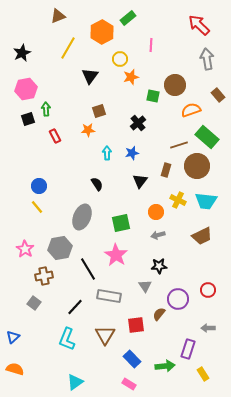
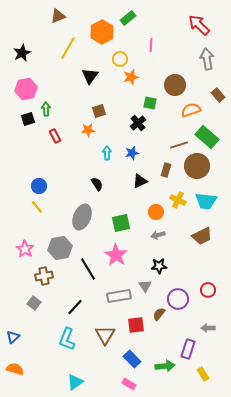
green square at (153, 96): moved 3 px left, 7 px down
black triangle at (140, 181): rotated 28 degrees clockwise
gray rectangle at (109, 296): moved 10 px right; rotated 20 degrees counterclockwise
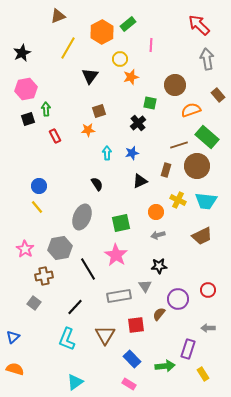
green rectangle at (128, 18): moved 6 px down
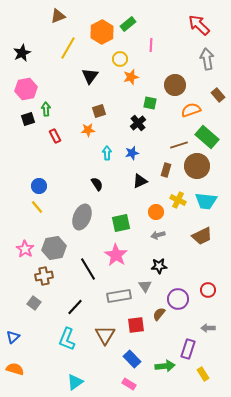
gray hexagon at (60, 248): moved 6 px left
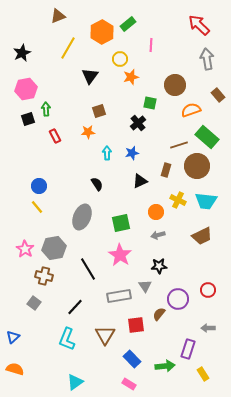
orange star at (88, 130): moved 2 px down
pink star at (116, 255): moved 4 px right
brown cross at (44, 276): rotated 24 degrees clockwise
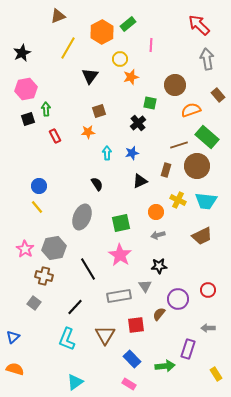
yellow rectangle at (203, 374): moved 13 px right
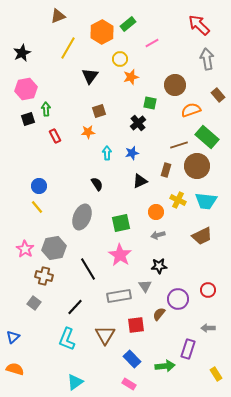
pink line at (151, 45): moved 1 px right, 2 px up; rotated 56 degrees clockwise
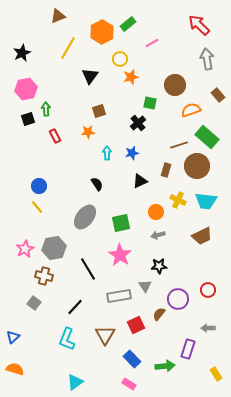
gray ellipse at (82, 217): moved 3 px right; rotated 15 degrees clockwise
pink star at (25, 249): rotated 12 degrees clockwise
red square at (136, 325): rotated 18 degrees counterclockwise
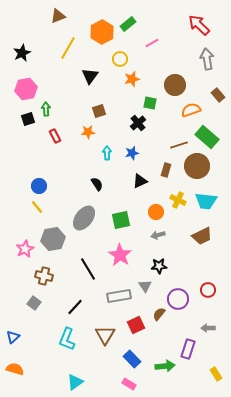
orange star at (131, 77): moved 1 px right, 2 px down
gray ellipse at (85, 217): moved 1 px left, 1 px down
green square at (121, 223): moved 3 px up
gray hexagon at (54, 248): moved 1 px left, 9 px up
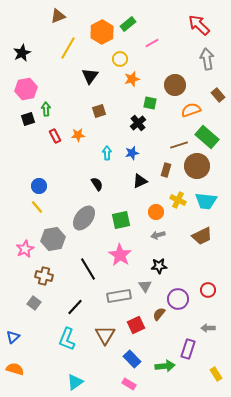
orange star at (88, 132): moved 10 px left, 3 px down
